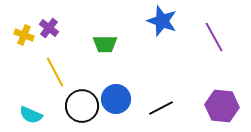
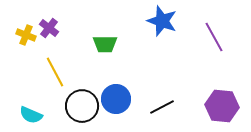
yellow cross: moved 2 px right
black line: moved 1 px right, 1 px up
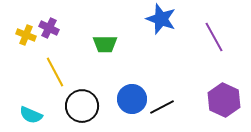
blue star: moved 1 px left, 2 px up
purple cross: rotated 12 degrees counterclockwise
blue circle: moved 16 px right
purple hexagon: moved 2 px right, 6 px up; rotated 20 degrees clockwise
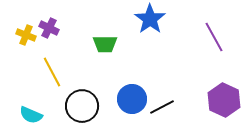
blue star: moved 11 px left; rotated 16 degrees clockwise
yellow line: moved 3 px left
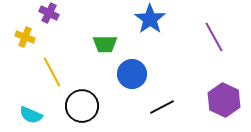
purple cross: moved 15 px up
yellow cross: moved 1 px left, 2 px down
blue circle: moved 25 px up
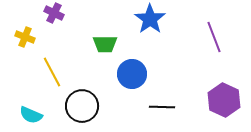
purple cross: moved 5 px right
purple line: rotated 8 degrees clockwise
black line: rotated 30 degrees clockwise
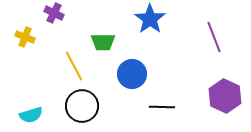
green trapezoid: moved 2 px left, 2 px up
yellow line: moved 22 px right, 6 px up
purple hexagon: moved 1 px right, 4 px up
cyan semicircle: rotated 40 degrees counterclockwise
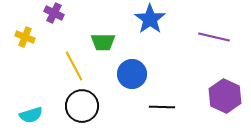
purple line: rotated 56 degrees counterclockwise
